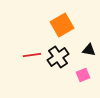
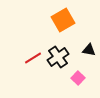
orange square: moved 1 px right, 5 px up
red line: moved 1 px right, 3 px down; rotated 24 degrees counterclockwise
pink square: moved 5 px left, 3 px down; rotated 24 degrees counterclockwise
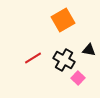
black cross: moved 6 px right, 3 px down; rotated 25 degrees counterclockwise
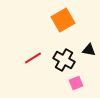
pink square: moved 2 px left, 5 px down; rotated 24 degrees clockwise
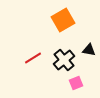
black cross: rotated 20 degrees clockwise
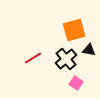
orange square: moved 11 px right, 10 px down; rotated 15 degrees clockwise
black cross: moved 2 px right, 1 px up
pink square: rotated 32 degrees counterclockwise
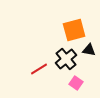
red line: moved 6 px right, 11 px down
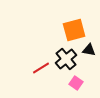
red line: moved 2 px right, 1 px up
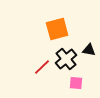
orange square: moved 17 px left, 1 px up
red line: moved 1 px right, 1 px up; rotated 12 degrees counterclockwise
pink square: rotated 32 degrees counterclockwise
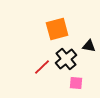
black triangle: moved 4 px up
